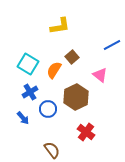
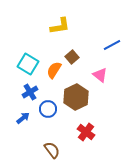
blue arrow: rotated 88 degrees counterclockwise
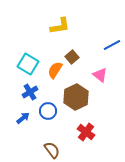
orange semicircle: moved 1 px right
blue circle: moved 2 px down
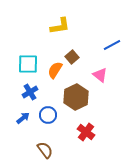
cyan square: rotated 30 degrees counterclockwise
blue circle: moved 4 px down
brown semicircle: moved 7 px left
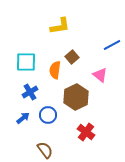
cyan square: moved 2 px left, 2 px up
orange semicircle: rotated 24 degrees counterclockwise
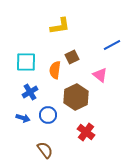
brown square: rotated 16 degrees clockwise
blue arrow: rotated 56 degrees clockwise
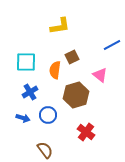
brown hexagon: moved 2 px up; rotated 10 degrees clockwise
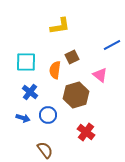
blue cross: rotated 21 degrees counterclockwise
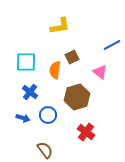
pink triangle: moved 3 px up
brown hexagon: moved 1 px right, 2 px down
